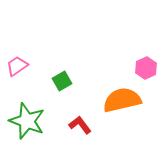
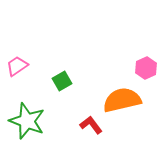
red L-shape: moved 11 px right
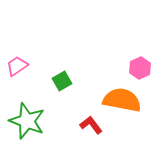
pink hexagon: moved 6 px left
orange semicircle: rotated 24 degrees clockwise
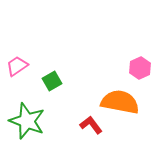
green square: moved 10 px left
orange semicircle: moved 2 px left, 2 px down
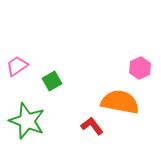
red L-shape: moved 1 px right, 1 px down
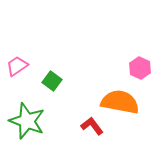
pink hexagon: rotated 10 degrees counterclockwise
green square: rotated 24 degrees counterclockwise
